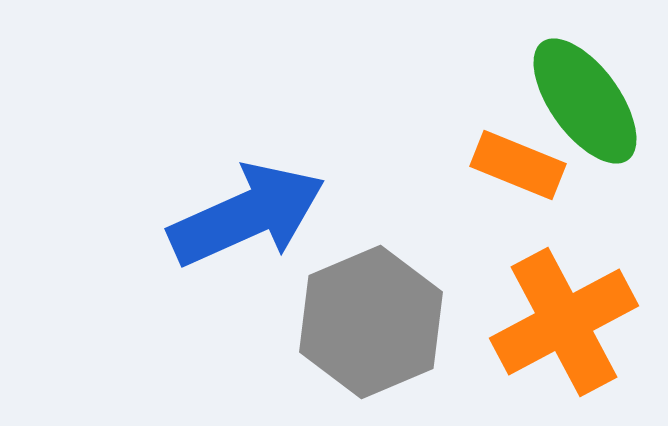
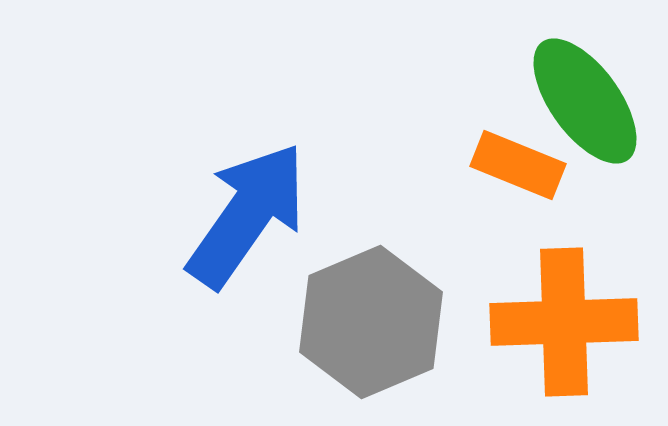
blue arrow: rotated 31 degrees counterclockwise
orange cross: rotated 26 degrees clockwise
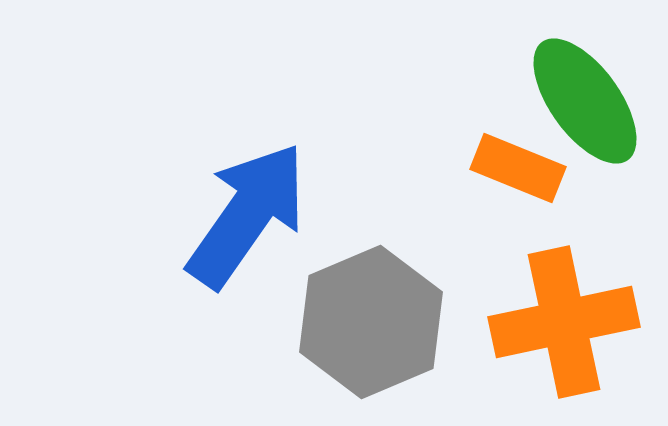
orange rectangle: moved 3 px down
orange cross: rotated 10 degrees counterclockwise
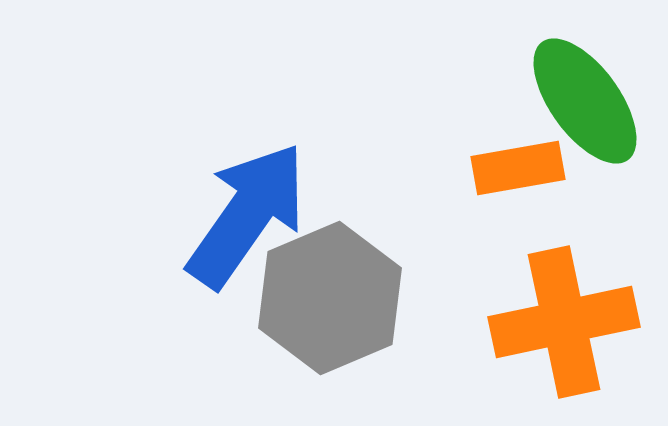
orange rectangle: rotated 32 degrees counterclockwise
gray hexagon: moved 41 px left, 24 px up
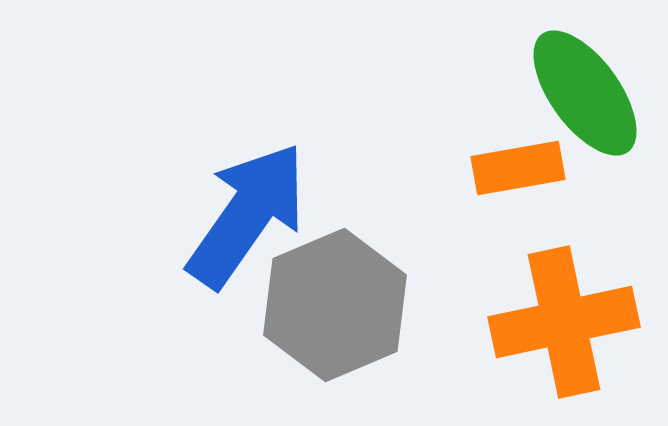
green ellipse: moved 8 px up
gray hexagon: moved 5 px right, 7 px down
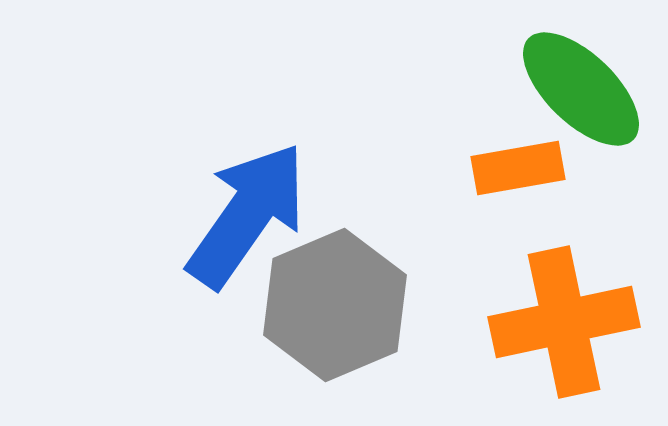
green ellipse: moved 4 px left, 4 px up; rotated 10 degrees counterclockwise
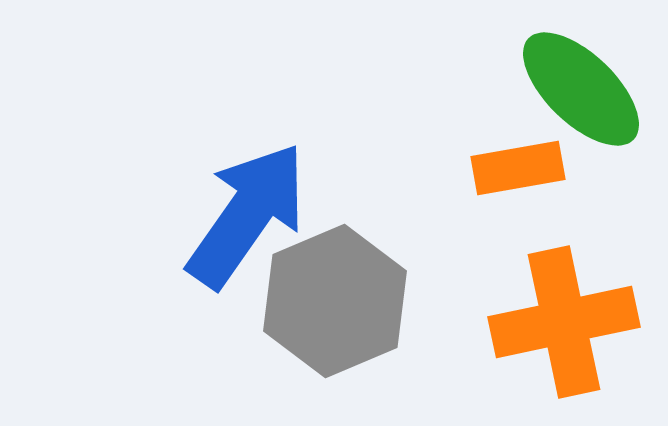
gray hexagon: moved 4 px up
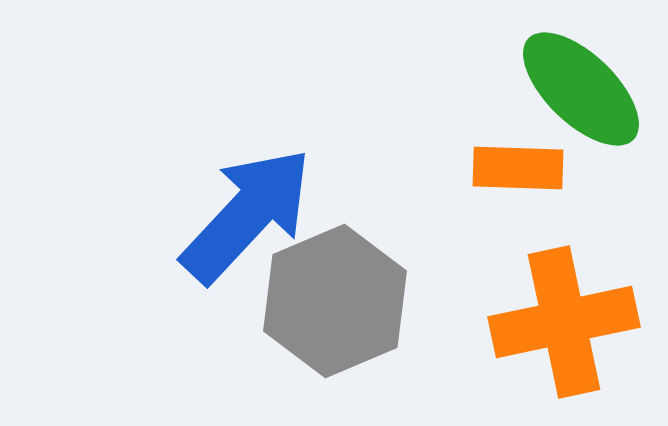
orange rectangle: rotated 12 degrees clockwise
blue arrow: rotated 8 degrees clockwise
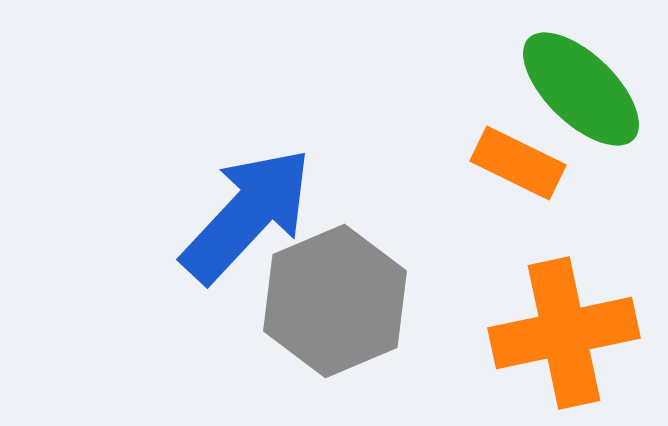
orange rectangle: moved 5 px up; rotated 24 degrees clockwise
orange cross: moved 11 px down
